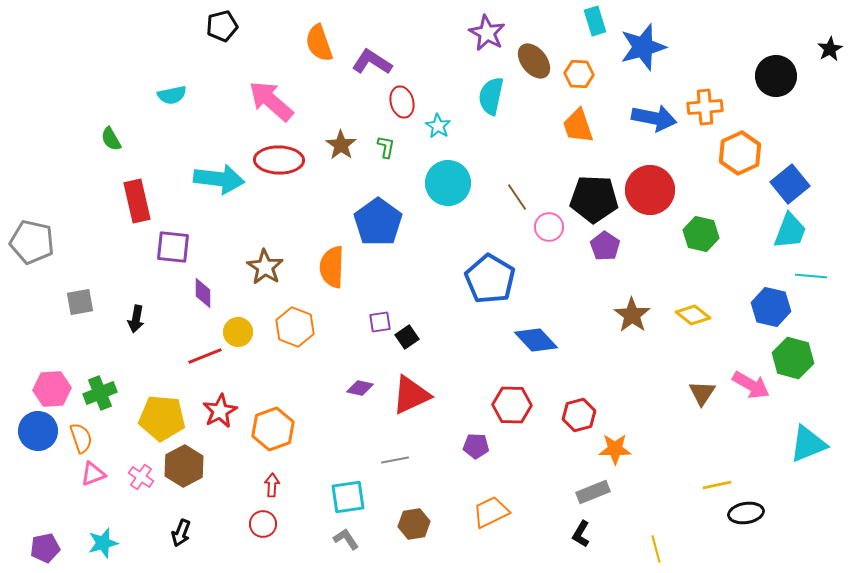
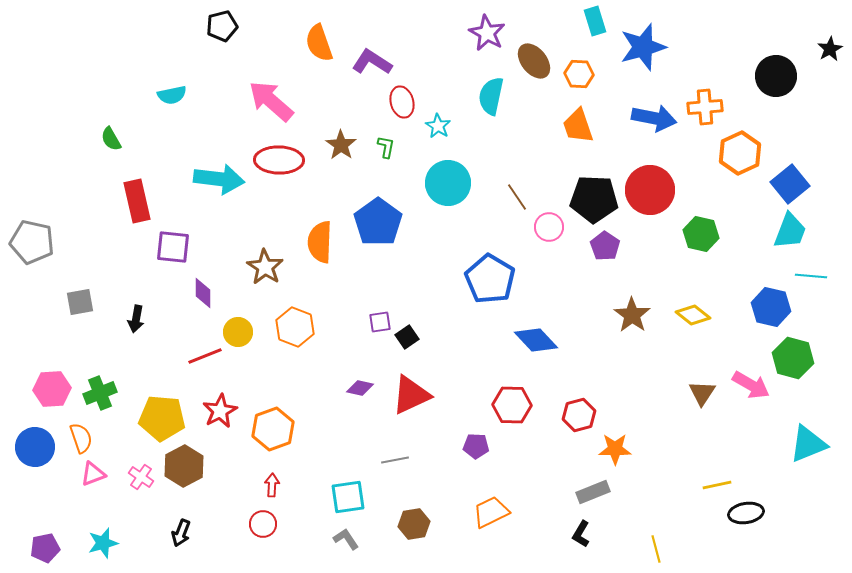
orange semicircle at (332, 267): moved 12 px left, 25 px up
blue circle at (38, 431): moved 3 px left, 16 px down
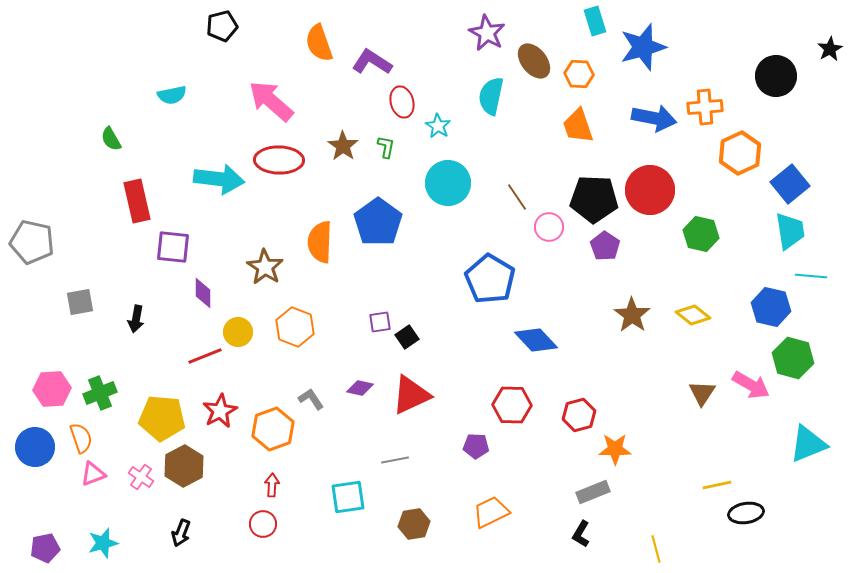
brown star at (341, 145): moved 2 px right, 1 px down
cyan trapezoid at (790, 231): rotated 30 degrees counterclockwise
gray L-shape at (346, 539): moved 35 px left, 140 px up
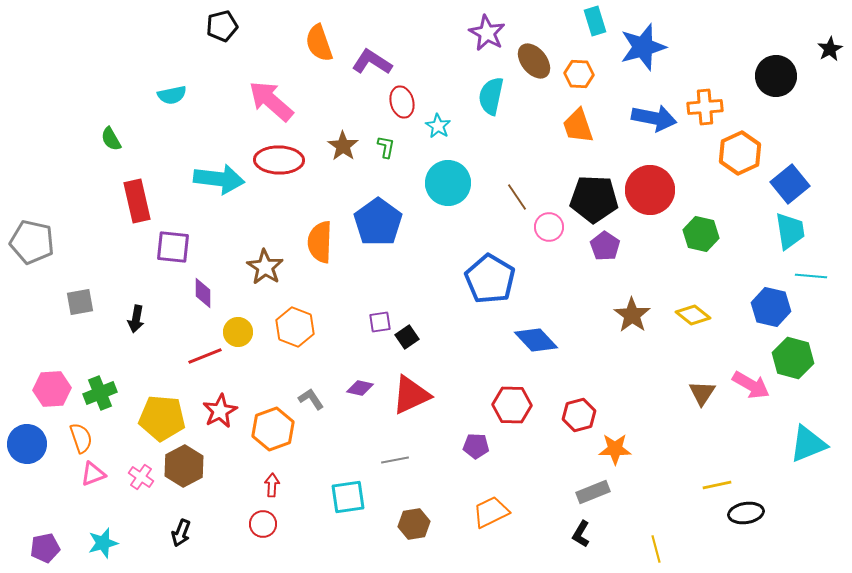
blue circle at (35, 447): moved 8 px left, 3 px up
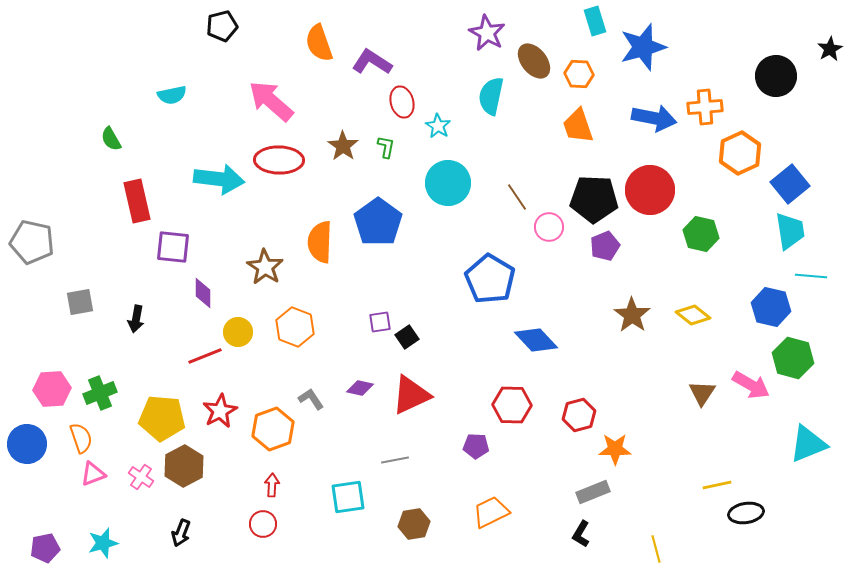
purple pentagon at (605, 246): rotated 16 degrees clockwise
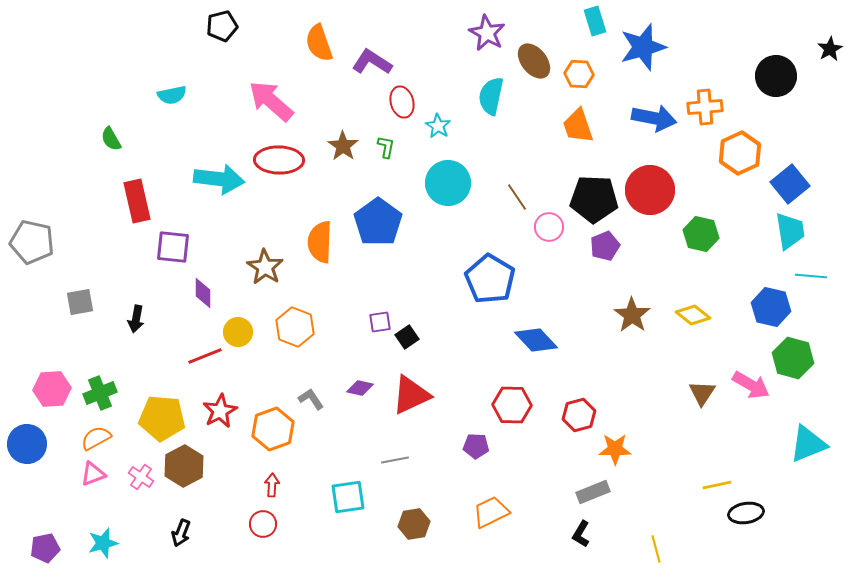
orange semicircle at (81, 438): moved 15 px right; rotated 100 degrees counterclockwise
